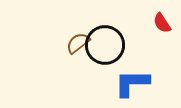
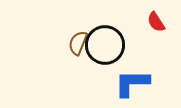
red semicircle: moved 6 px left, 1 px up
brown semicircle: rotated 30 degrees counterclockwise
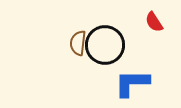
red semicircle: moved 2 px left
brown semicircle: rotated 15 degrees counterclockwise
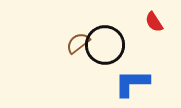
brown semicircle: rotated 45 degrees clockwise
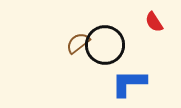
blue L-shape: moved 3 px left
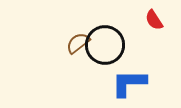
red semicircle: moved 2 px up
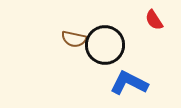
brown semicircle: moved 4 px left, 4 px up; rotated 130 degrees counterclockwise
blue L-shape: rotated 27 degrees clockwise
